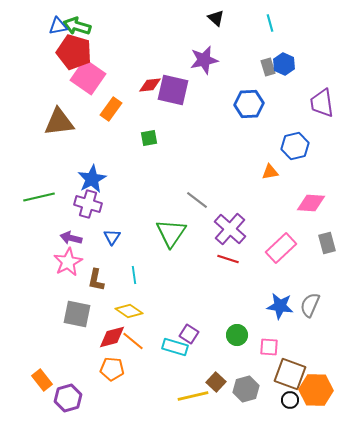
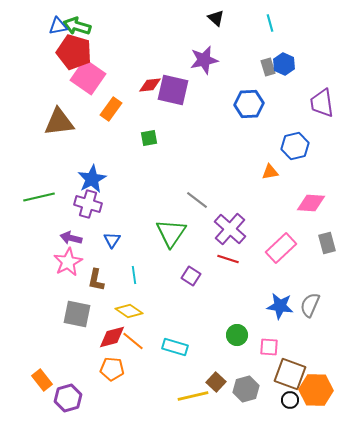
blue triangle at (112, 237): moved 3 px down
purple square at (189, 334): moved 2 px right, 58 px up
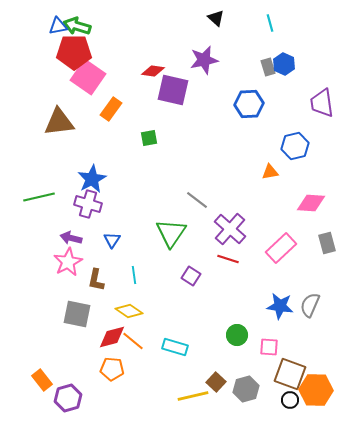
red pentagon at (74, 52): rotated 16 degrees counterclockwise
red diamond at (150, 85): moved 3 px right, 14 px up; rotated 15 degrees clockwise
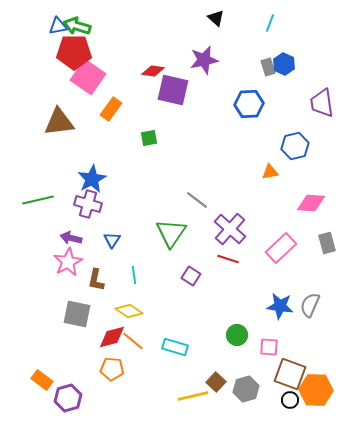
cyan line at (270, 23): rotated 36 degrees clockwise
green line at (39, 197): moved 1 px left, 3 px down
orange rectangle at (42, 380): rotated 15 degrees counterclockwise
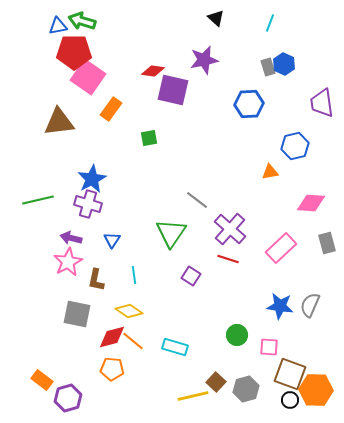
green arrow at (77, 26): moved 5 px right, 5 px up
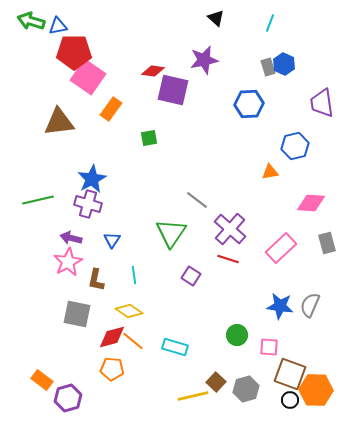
green arrow at (82, 21): moved 51 px left
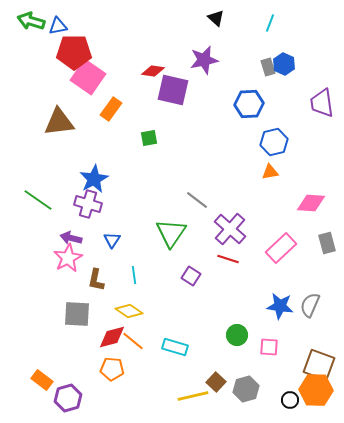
blue hexagon at (295, 146): moved 21 px left, 4 px up
blue star at (92, 179): moved 2 px right
green line at (38, 200): rotated 48 degrees clockwise
pink star at (68, 262): moved 4 px up
gray square at (77, 314): rotated 8 degrees counterclockwise
brown square at (290, 374): moved 29 px right, 9 px up
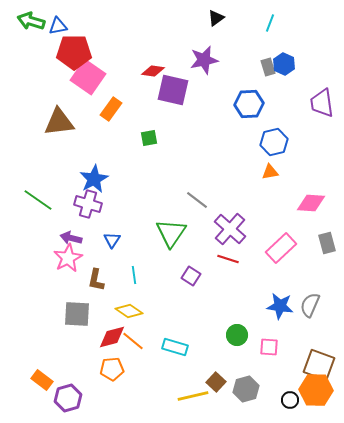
black triangle at (216, 18): rotated 42 degrees clockwise
orange pentagon at (112, 369): rotated 10 degrees counterclockwise
